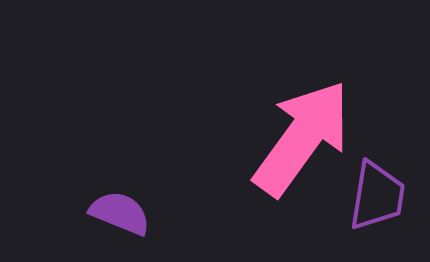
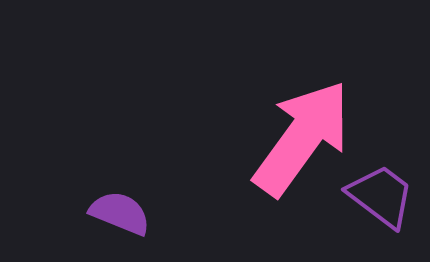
purple trapezoid: moved 4 px right; rotated 62 degrees counterclockwise
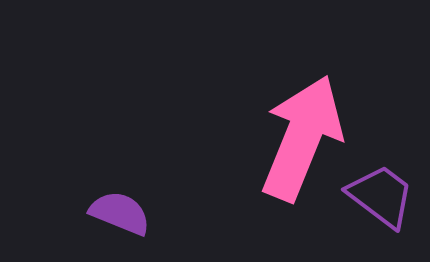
pink arrow: rotated 14 degrees counterclockwise
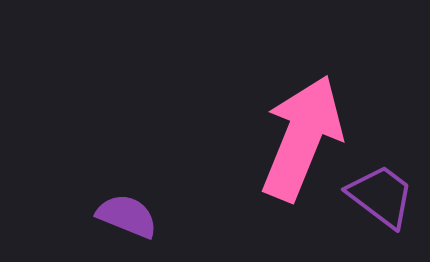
purple semicircle: moved 7 px right, 3 px down
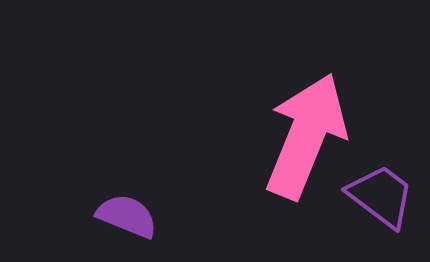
pink arrow: moved 4 px right, 2 px up
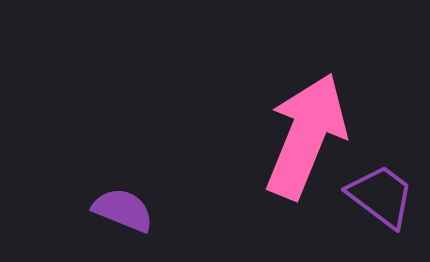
purple semicircle: moved 4 px left, 6 px up
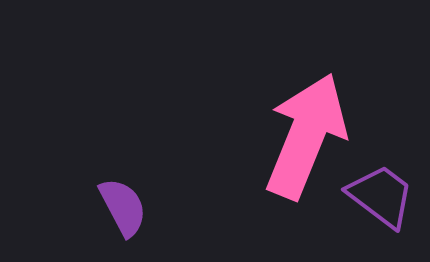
purple semicircle: moved 3 px up; rotated 40 degrees clockwise
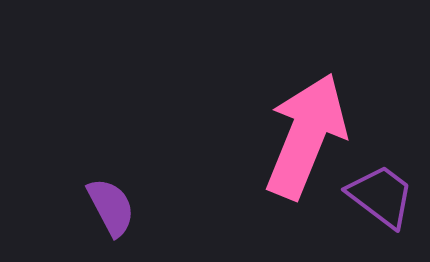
purple semicircle: moved 12 px left
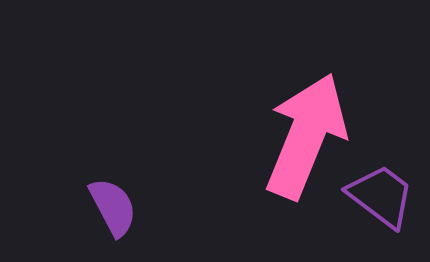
purple semicircle: moved 2 px right
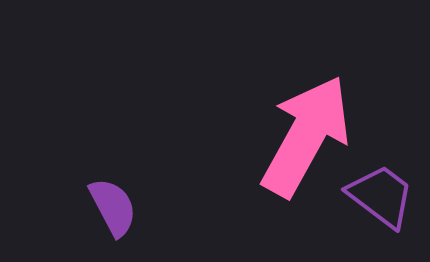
pink arrow: rotated 7 degrees clockwise
